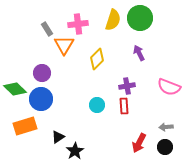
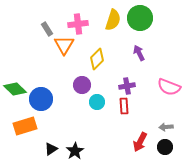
purple circle: moved 40 px right, 12 px down
cyan circle: moved 3 px up
black triangle: moved 7 px left, 12 px down
red arrow: moved 1 px right, 1 px up
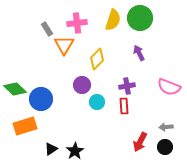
pink cross: moved 1 px left, 1 px up
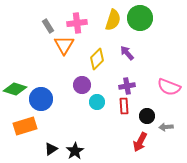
gray rectangle: moved 1 px right, 3 px up
purple arrow: moved 12 px left; rotated 14 degrees counterclockwise
green diamond: rotated 25 degrees counterclockwise
black circle: moved 18 px left, 31 px up
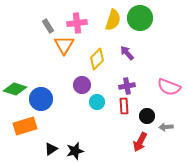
black star: rotated 18 degrees clockwise
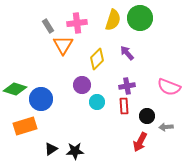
orange triangle: moved 1 px left
black star: rotated 12 degrees clockwise
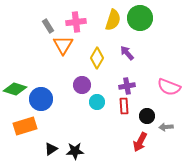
pink cross: moved 1 px left, 1 px up
yellow diamond: moved 1 px up; rotated 15 degrees counterclockwise
